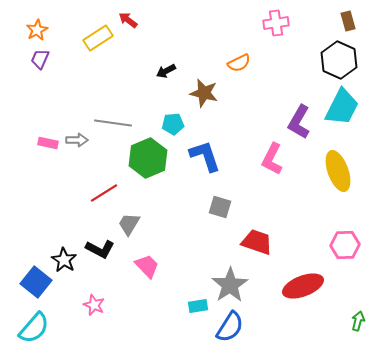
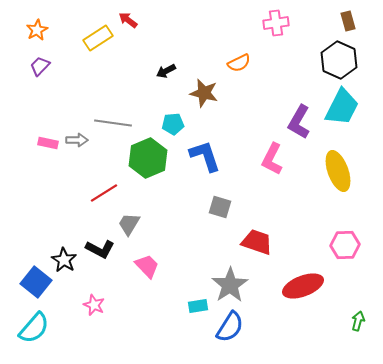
purple trapezoid: moved 7 px down; rotated 20 degrees clockwise
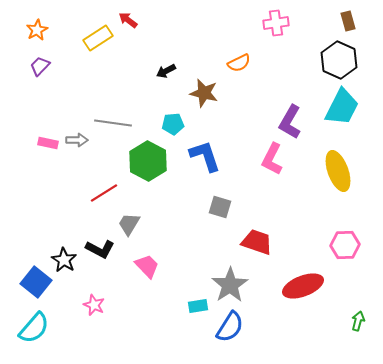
purple L-shape: moved 9 px left
green hexagon: moved 3 px down; rotated 9 degrees counterclockwise
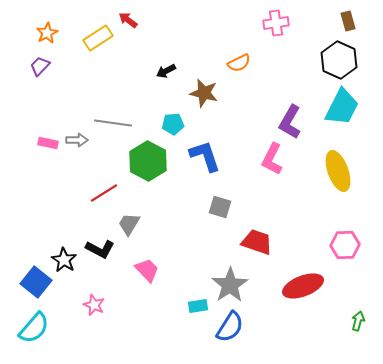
orange star: moved 10 px right, 3 px down
pink trapezoid: moved 4 px down
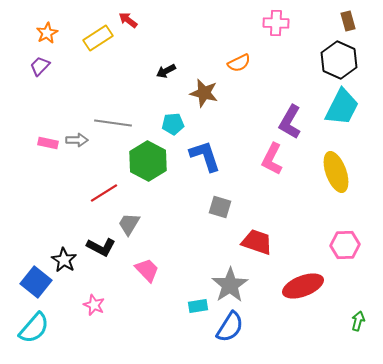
pink cross: rotated 10 degrees clockwise
yellow ellipse: moved 2 px left, 1 px down
black L-shape: moved 1 px right, 2 px up
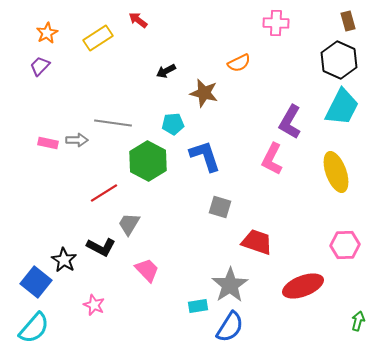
red arrow: moved 10 px right
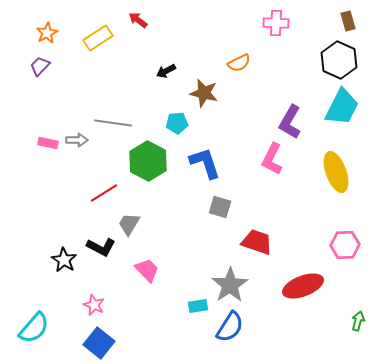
cyan pentagon: moved 4 px right, 1 px up
blue L-shape: moved 7 px down
blue square: moved 63 px right, 61 px down
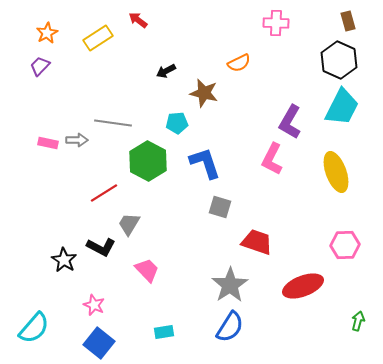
cyan rectangle: moved 34 px left, 26 px down
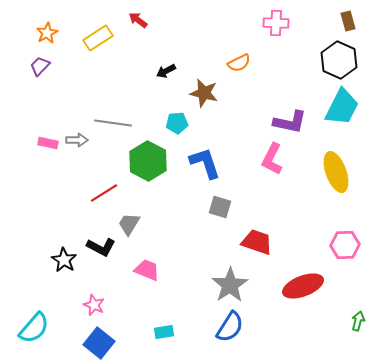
purple L-shape: rotated 108 degrees counterclockwise
pink trapezoid: rotated 24 degrees counterclockwise
